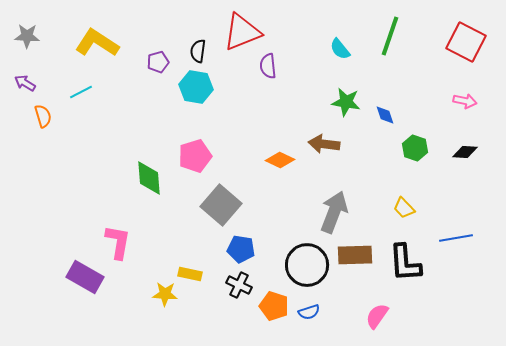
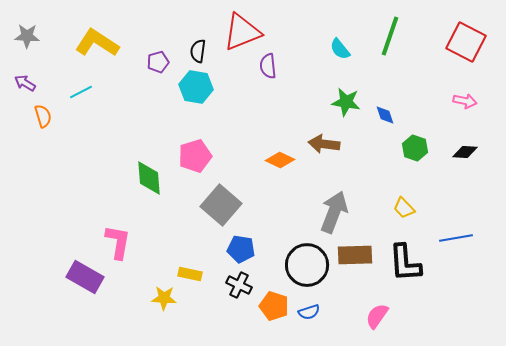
yellow star: moved 1 px left, 4 px down
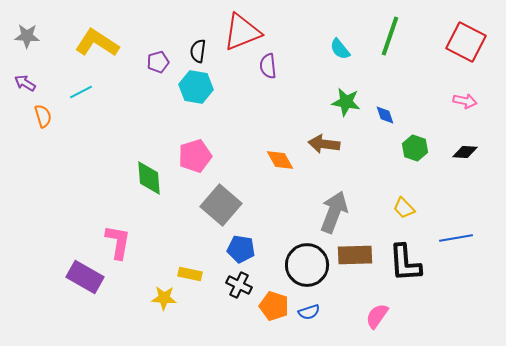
orange diamond: rotated 36 degrees clockwise
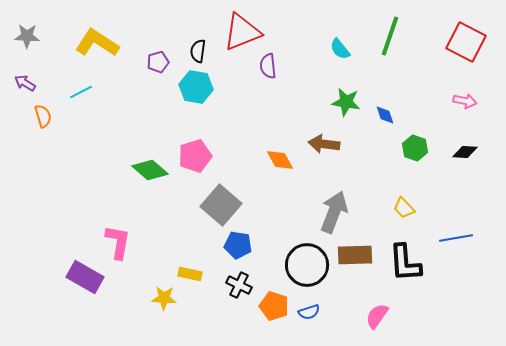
green diamond: moved 1 px right, 8 px up; rotated 45 degrees counterclockwise
blue pentagon: moved 3 px left, 4 px up
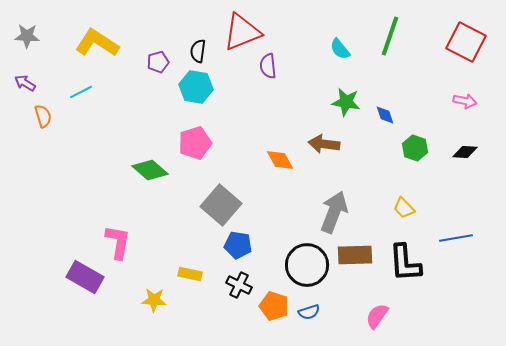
pink pentagon: moved 13 px up
yellow star: moved 10 px left, 2 px down
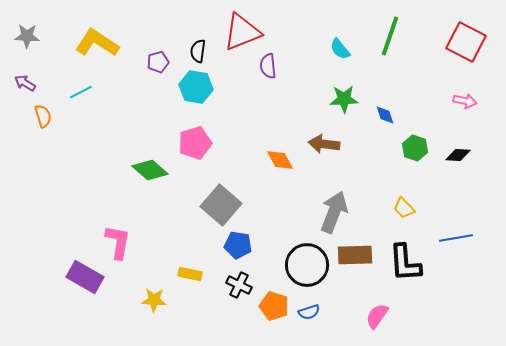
green star: moved 2 px left, 3 px up; rotated 12 degrees counterclockwise
black diamond: moved 7 px left, 3 px down
